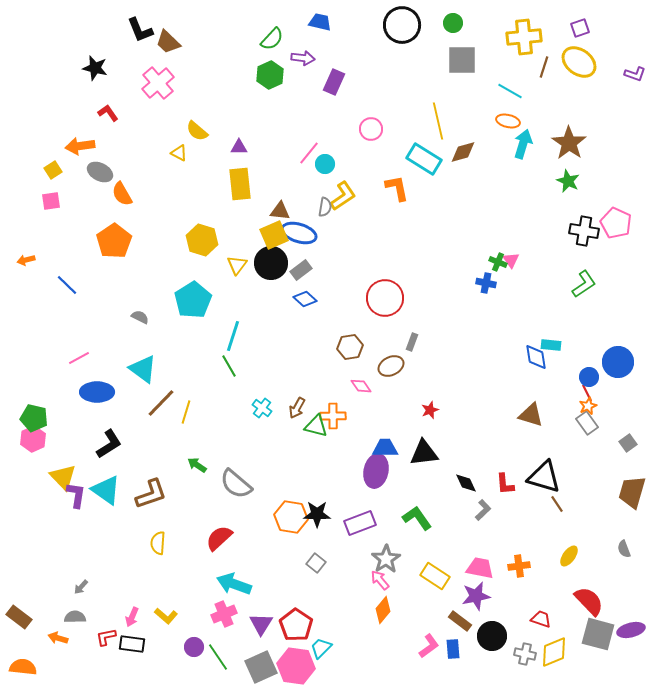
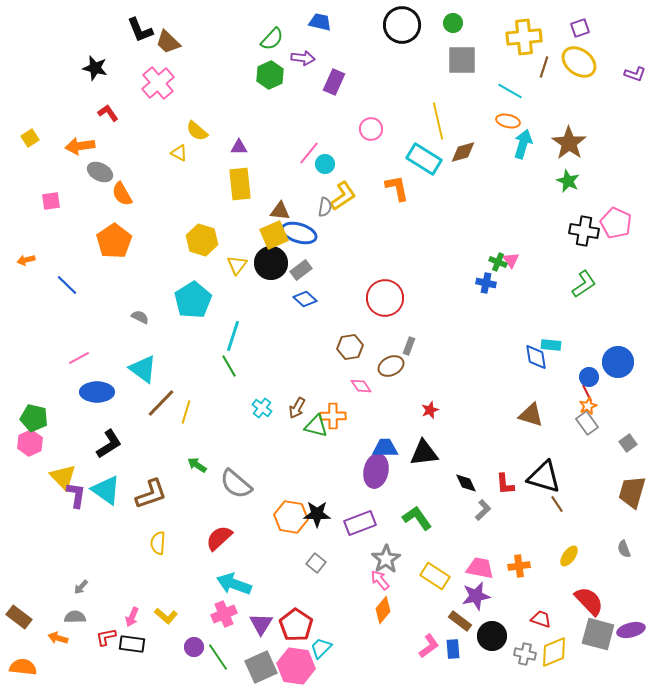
yellow square at (53, 170): moved 23 px left, 32 px up
gray rectangle at (412, 342): moved 3 px left, 4 px down
pink hexagon at (33, 439): moved 3 px left, 4 px down
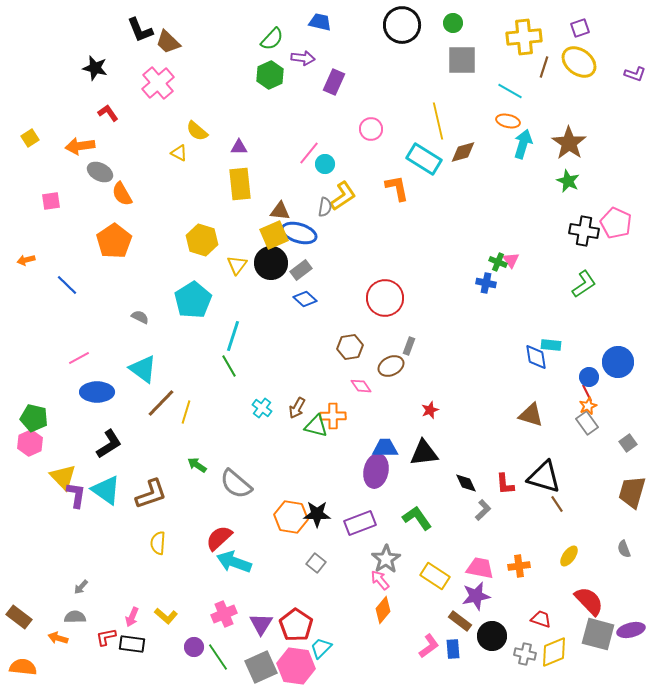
cyan arrow at (234, 584): moved 22 px up
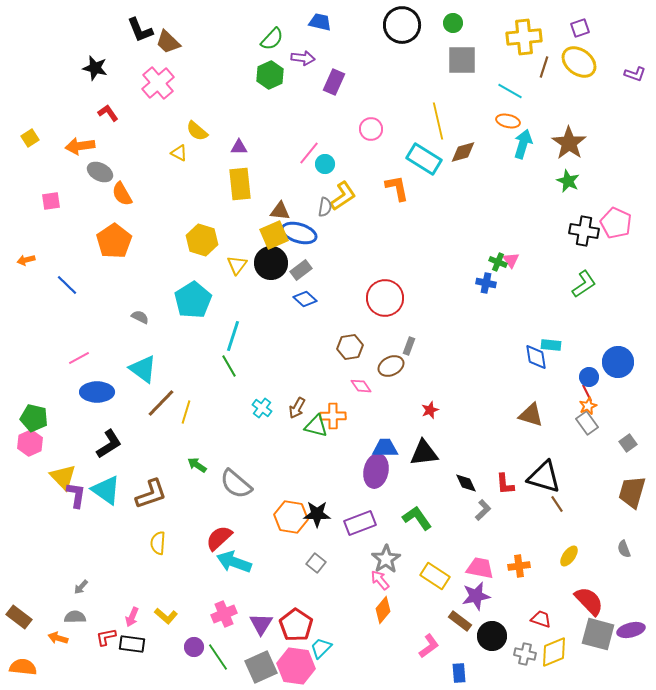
blue rectangle at (453, 649): moved 6 px right, 24 px down
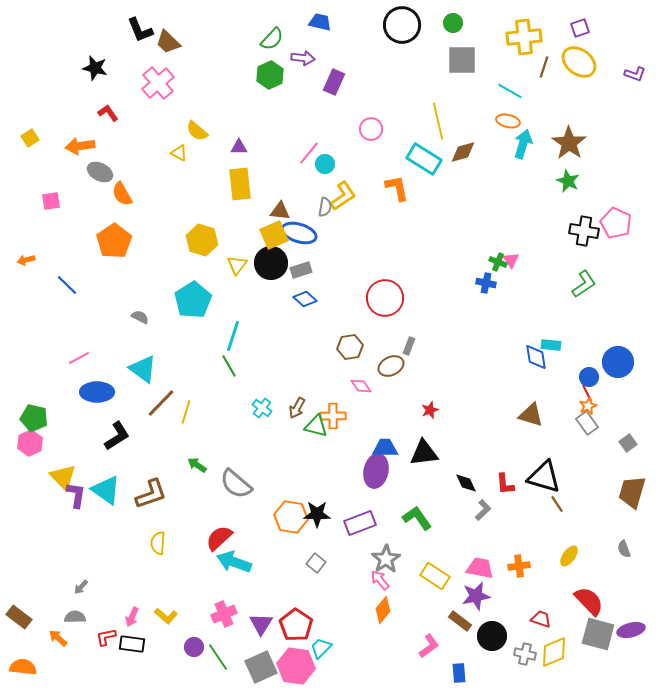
gray rectangle at (301, 270): rotated 20 degrees clockwise
black L-shape at (109, 444): moved 8 px right, 8 px up
orange arrow at (58, 638): rotated 24 degrees clockwise
